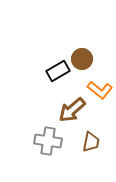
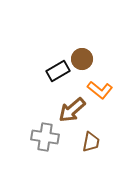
gray cross: moved 3 px left, 4 px up
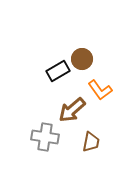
orange L-shape: rotated 15 degrees clockwise
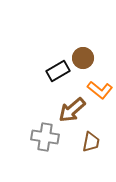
brown circle: moved 1 px right, 1 px up
orange L-shape: rotated 15 degrees counterclockwise
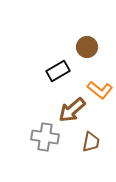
brown circle: moved 4 px right, 11 px up
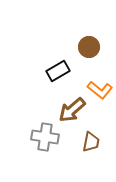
brown circle: moved 2 px right
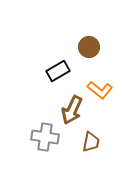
brown arrow: rotated 24 degrees counterclockwise
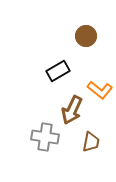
brown circle: moved 3 px left, 11 px up
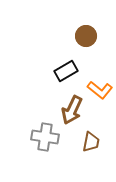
black rectangle: moved 8 px right
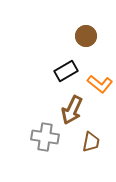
orange L-shape: moved 6 px up
